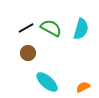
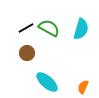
green semicircle: moved 2 px left
brown circle: moved 1 px left
orange semicircle: rotated 40 degrees counterclockwise
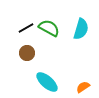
orange semicircle: rotated 32 degrees clockwise
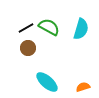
green semicircle: moved 1 px up
brown circle: moved 1 px right, 5 px up
orange semicircle: rotated 16 degrees clockwise
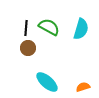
black line: rotated 56 degrees counterclockwise
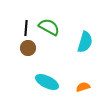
cyan semicircle: moved 4 px right, 13 px down
cyan ellipse: rotated 15 degrees counterclockwise
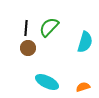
green semicircle: rotated 75 degrees counterclockwise
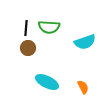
green semicircle: rotated 130 degrees counterclockwise
cyan semicircle: rotated 55 degrees clockwise
orange semicircle: rotated 80 degrees clockwise
